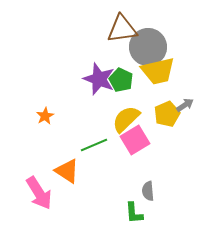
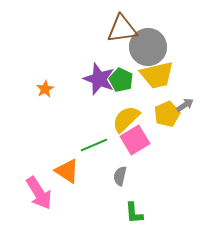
yellow trapezoid: moved 1 px left, 4 px down
orange star: moved 27 px up
gray semicircle: moved 28 px left, 15 px up; rotated 18 degrees clockwise
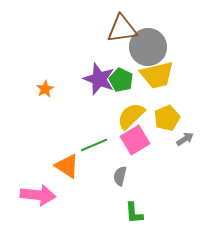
gray arrow: moved 34 px down
yellow pentagon: moved 4 px down
yellow semicircle: moved 5 px right, 3 px up
orange triangle: moved 5 px up
pink arrow: moved 1 px left, 2 px down; rotated 52 degrees counterclockwise
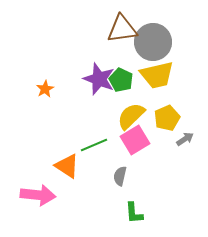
gray circle: moved 5 px right, 5 px up
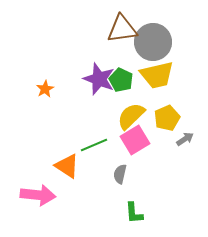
gray semicircle: moved 2 px up
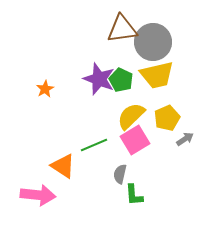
orange triangle: moved 4 px left
green L-shape: moved 18 px up
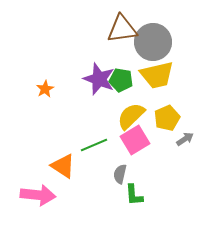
green pentagon: rotated 15 degrees counterclockwise
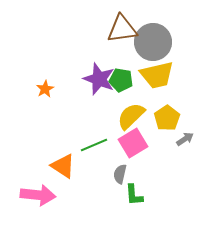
yellow pentagon: rotated 10 degrees counterclockwise
pink square: moved 2 px left, 3 px down
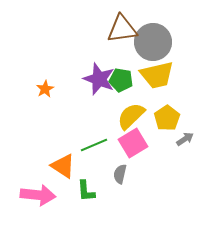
green L-shape: moved 48 px left, 4 px up
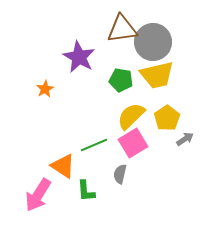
purple star: moved 20 px left, 22 px up; rotated 8 degrees clockwise
pink arrow: rotated 116 degrees clockwise
